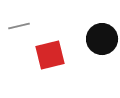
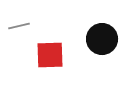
red square: rotated 12 degrees clockwise
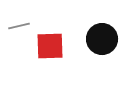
red square: moved 9 px up
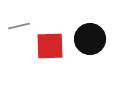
black circle: moved 12 px left
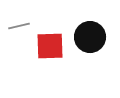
black circle: moved 2 px up
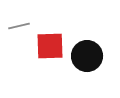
black circle: moved 3 px left, 19 px down
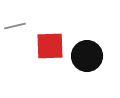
gray line: moved 4 px left
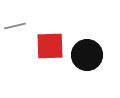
black circle: moved 1 px up
